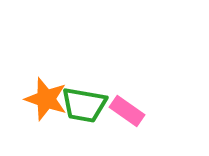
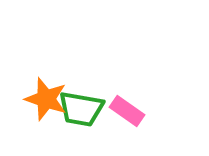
green trapezoid: moved 3 px left, 4 px down
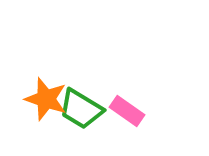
green trapezoid: rotated 21 degrees clockwise
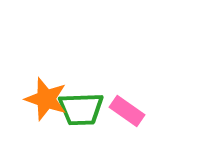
green trapezoid: rotated 33 degrees counterclockwise
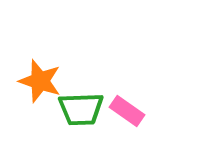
orange star: moved 6 px left, 18 px up
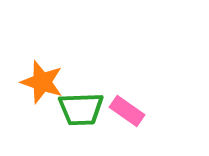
orange star: moved 2 px right, 1 px down
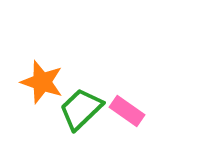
green trapezoid: rotated 138 degrees clockwise
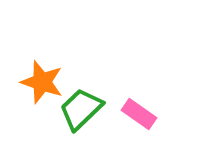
pink rectangle: moved 12 px right, 3 px down
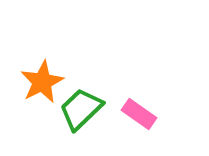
orange star: rotated 27 degrees clockwise
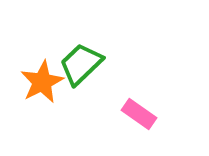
green trapezoid: moved 45 px up
